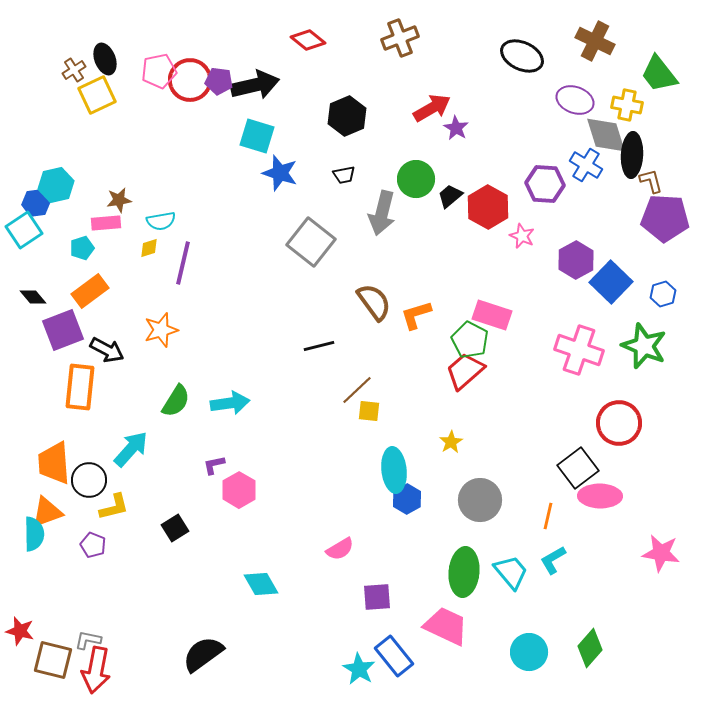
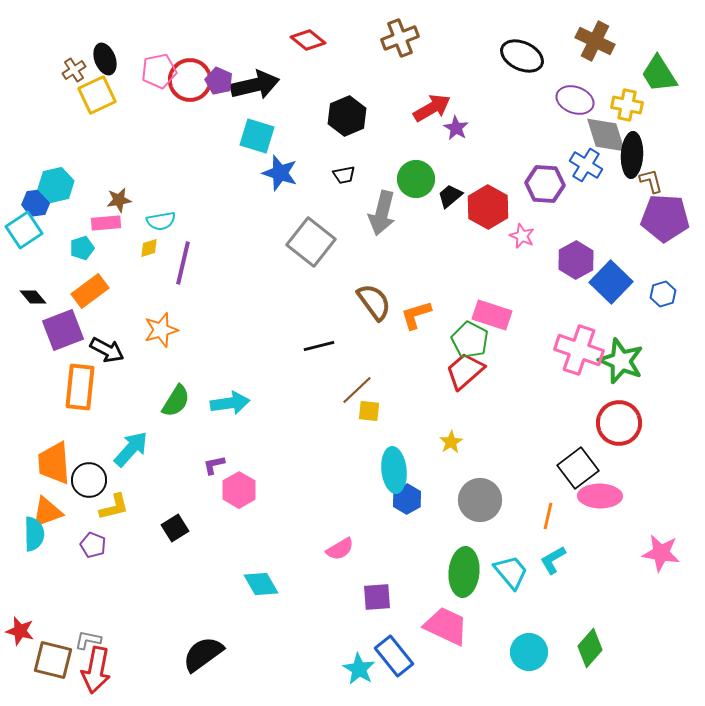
green trapezoid at (659, 74): rotated 6 degrees clockwise
purple pentagon at (219, 81): rotated 16 degrees clockwise
green star at (644, 346): moved 23 px left, 15 px down
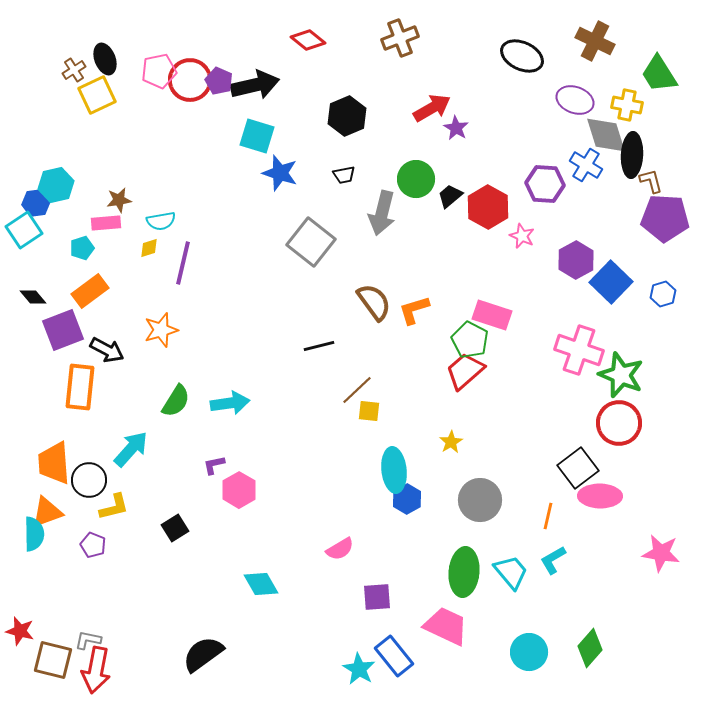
orange L-shape at (416, 315): moved 2 px left, 5 px up
green star at (621, 361): moved 14 px down
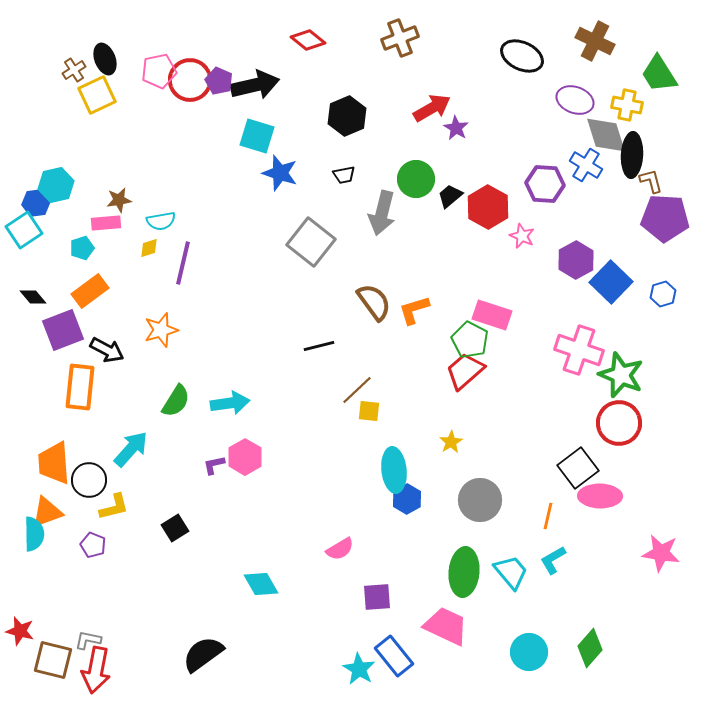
pink hexagon at (239, 490): moved 6 px right, 33 px up
